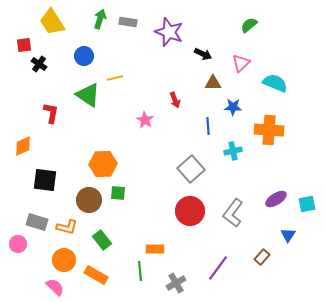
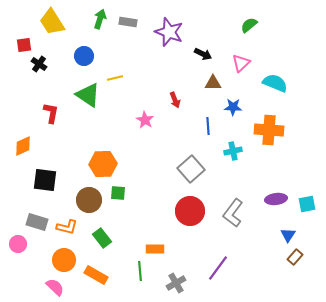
purple ellipse at (276, 199): rotated 25 degrees clockwise
green rectangle at (102, 240): moved 2 px up
brown rectangle at (262, 257): moved 33 px right
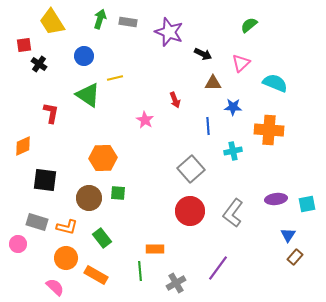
orange hexagon at (103, 164): moved 6 px up
brown circle at (89, 200): moved 2 px up
orange circle at (64, 260): moved 2 px right, 2 px up
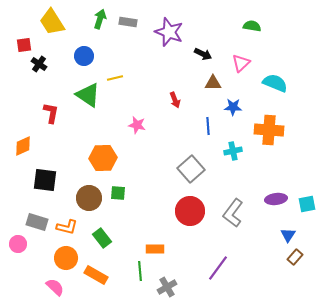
green semicircle at (249, 25): moved 3 px right, 1 px down; rotated 48 degrees clockwise
pink star at (145, 120): moved 8 px left, 5 px down; rotated 18 degrees counterclockwise
gray cross at (176, 283): moved 9 px left, 4 px down
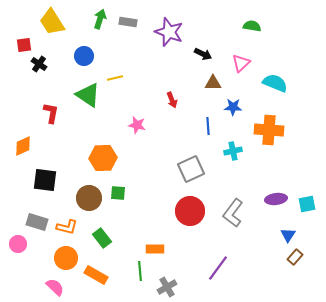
red arrow at (175, 100): moved 3 px left
gray square at (191, 169): rotated 16 degrees clockwise
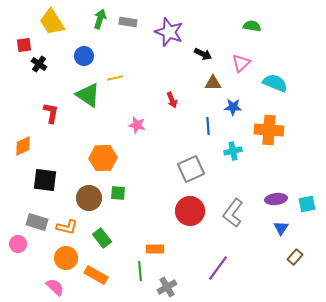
blue triangle at (288, 235): moved 7 px left, 7 px up
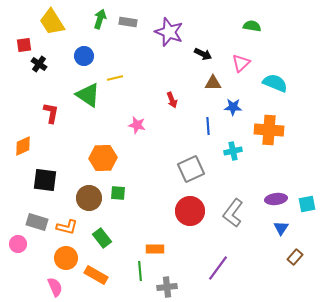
pink semicircle at (55, 287): rotated 24 degrees clockwise
gray cross at (167, 287): rotated 24 degrees clockwise
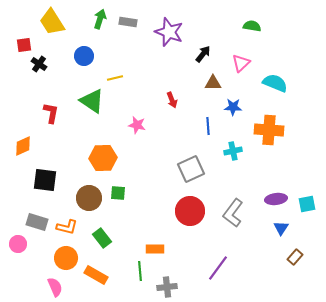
black arrow at (203, 54): rotated 78 degrees counterclockwise
green triangle at (88, 95): moved 4 px right, 6 px down
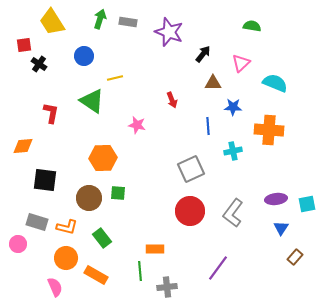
orange diamond at (23, 146): rotated 20 degrees clockwise
